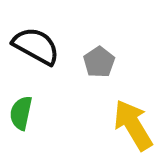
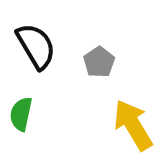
black semicircle: rotated 30 degrees clockwise
green semicircle: moved 1 px down
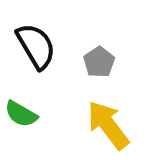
green semicircle: rotated 72 degrees counterclockwise
yellow arrow: moved 25 px left; rotated 6 degrees counterclockwise
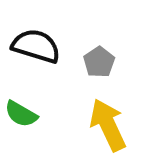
black semicircle: rotated 42 degrees counterclockwise
yellow arrow: rotated 12 degrees clockwise
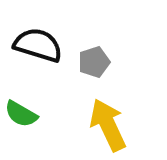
black semicircle: moved 2 px right, 1 px up
gray pentagon: moved 5 px left; rotated 16 degrees clockwise
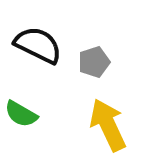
black semicircle: rotated 9 degrees clockwise
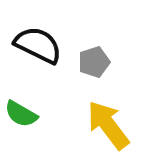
yellow arrow: rotated 12 degrees counterclockwise
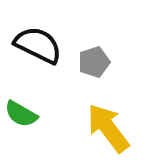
yellow arrow: moved 3 px down
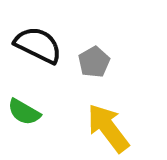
gray pentagon: rotated 12 degrees counterclockwise
green semicircle: moved 3 px right, 2 px up
